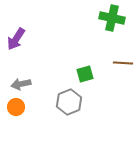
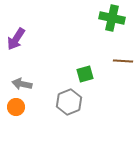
brown line: moved 2 px up
gray arrow: moved 1 px right; rotated 24 degrees clockwise
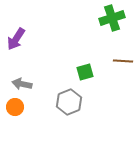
green cross: rotated 30 degrees counterclockwise
green square: moved 2 px up
orange circle: moved 1 px left
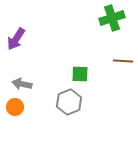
green square: moved 5 px left, 2 px down; rotated 18 degrees clockwise
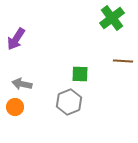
green cross: rotated 20 degrees counterclockwise
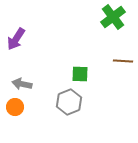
green cross: moved 1 px right, 1 px up
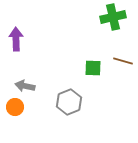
green cross: rotated 25 degrees clockwise
purple arrow: rotated 145 degrees clockwise
brown line: rotated 12 degrees clockwise
green square: moved 13 px right, 6 px up
gray arrow: moved 3 px right, 2 px down
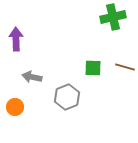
brown line: moved 2 px right, 6 px down
gray arrow: moved 7 px right, 9 px up
gray hexagon: moved 2 px left, 5 px up
